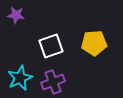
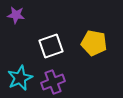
yellow pentagon: rotated 15 degrees clockwise
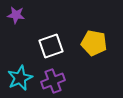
purple cross: moved 1 px up
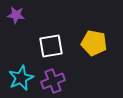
white square: rotated 10 degrees clockwise
cyan star: moved 1 px right
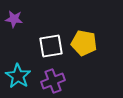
purple star: moved 2 px left, 4 px down
yellow pentagon: moved 10 px left
cyan star: moved 3 px left, 2 px up; rotated 15 degrees counterclockwise
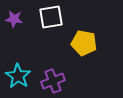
white square: moved 29 px up
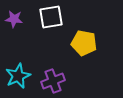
cyan star: rotated 15 degrees clockwise
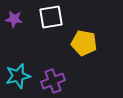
cyan star: rotated 10 degrees clockwise
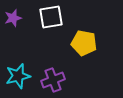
purple star: moved 1 px left, 1 px up; rotated 24 degrees counterclockwise
purple cross: moved 1 px up
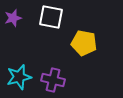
white square: rotated 20 degrees clockwise
cyan star: moved 1 px right, 1 px down
purple cross: rotated 35 degrees clockwise
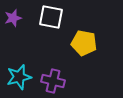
purple cross: moved 1 px down
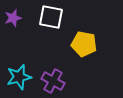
yellow pentagon: moved 1 px down
purple cross: rotated 15 degrees clockwise
